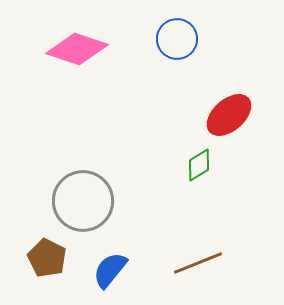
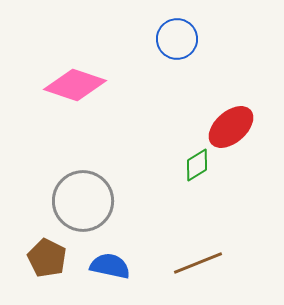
pink diamond: moved 2 px left, 36 px down
red ellipse: moved 2 px right, 12 px down
green diamond: moved 2 px left
blue semicircle: moved 4 px up; rotated 63 degrees clockwise
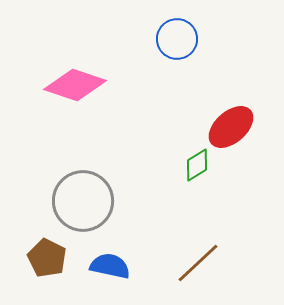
brown line: rotated 21 degrees counterclockwise
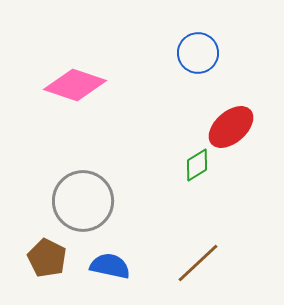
blue circle: moved 21 px right, 14 px down
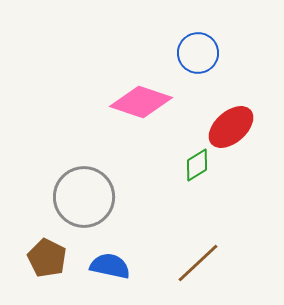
pink diamond: moved 66 px right, 17 px down
gray circle: moved 1 px right, 4 px up
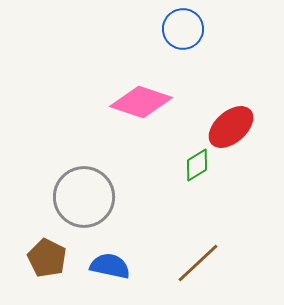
blue circle: moved 15 px left, 24 px up
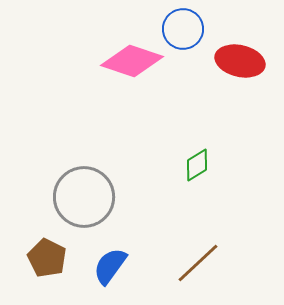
pink diamond: moved 9 px left, 41 px up
red ellipse: moved 9 px right, 66 px up; rotated 54 degrees clockwise
blue semicircle: rotated 66 degrees counterclockwise
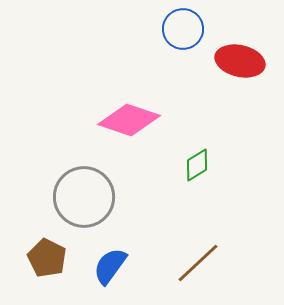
pink diamond: moved 3 px left, 59 px down
